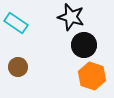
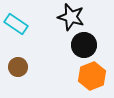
cyan rectangle: moved 1 px down
orange hexagon: rotated 20 degrees clockwise
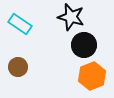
cyan rectangle: moved 4 px right
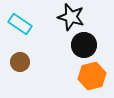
brown circle: moved 2 px right, 5 px up
orange hexagon: rotated 8 degrees clockwise
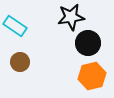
black star: rotated 24 degrees counterclockwise
cyan rectangle: moved 5 px left, 2 px down
black circle: moved 4 px right, 2 px up
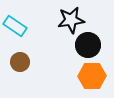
black star: moved 3 px down
black circle: moved 2 px down
orange hexagon: rotated 12 degrees clockwise
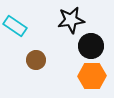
black circle: moved 3 px right, 1 px down
brown circle: moved 16 px right, 2 px up
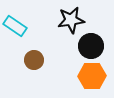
brown circle: moved 2 px left
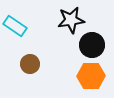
black circle: moved 1 px right, 1 px up
brown circle: moved 4 px left, 4 px down
orange hexagon: moved 1 px left
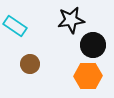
black circle: moved 1 px right
orange hexagon: moved 3 px left
